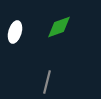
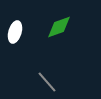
gray line: rotated 55 degrees counterclockwise
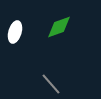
gray line: moved 4 px right, 2 px down
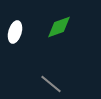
gray line: rotated 10 degrees counterclockwise
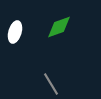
gray line: rotated 20 degrees clockwise
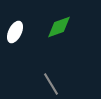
white ellipse: rotated 10 degrees clockwise
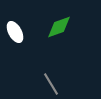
white ellipse: rotated 55 degrees counterclockwise
